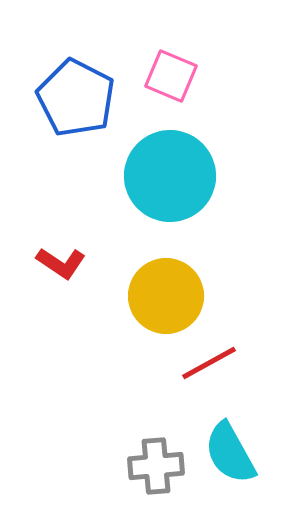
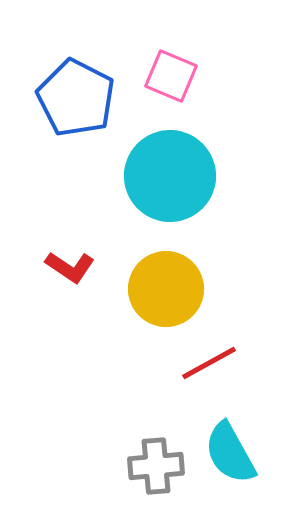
red L-shape: moved 9 px right, 4 px down
yellow circle: moved 7 px up
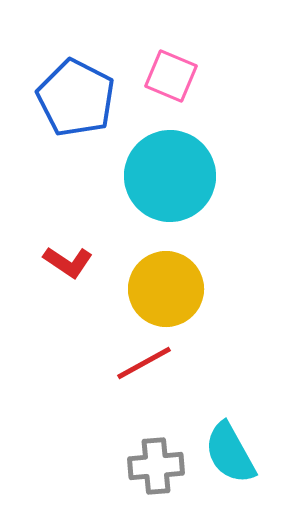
red L-shape: moved 2 px left, 5 px up
red line: moved 65 px left
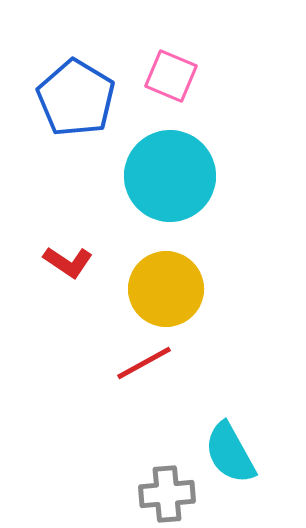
blue pentagon: rotated 4 degrees clockwise
gray cross: moved 11 px right, 28 px down
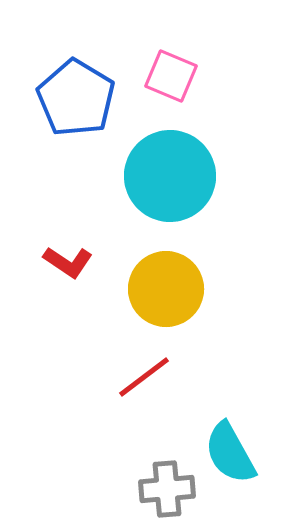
red line: moved 14 px down; rotated 8 degrees counterclockwise
gray cross: moved 5 px up
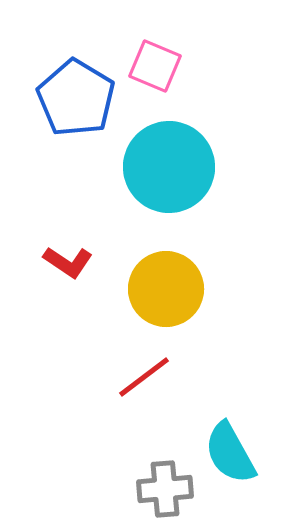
pink square: moved 16 px left, 10 px up
cyan circle: moved 1 px left, 9 px up
gray cross: moved 2 px left
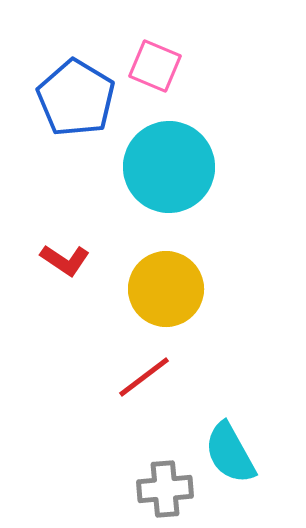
red L-shape: moved 3 px left, 2 px up
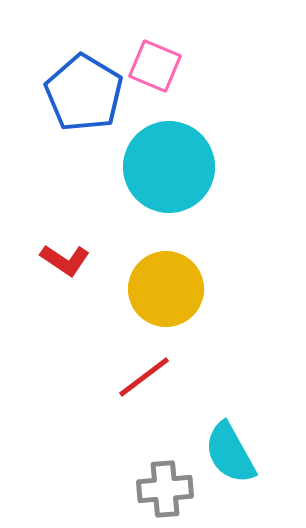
blue pentagon: moved 8 px right, 5 px up
